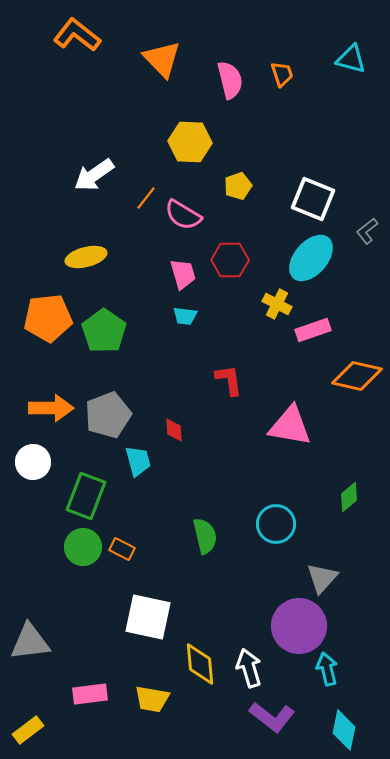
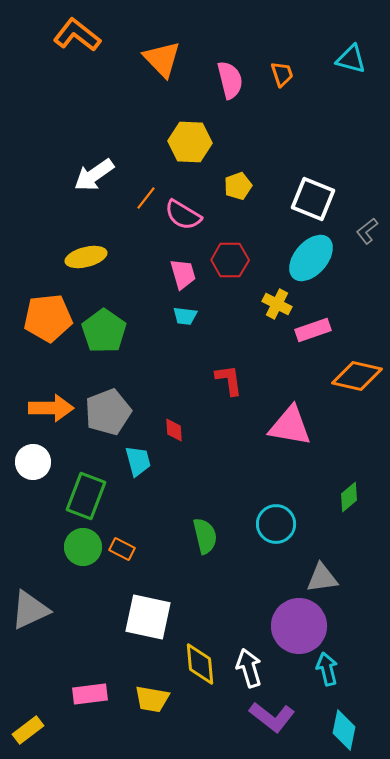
gray pentagon at (108, 415): moved 3 px up
gray triangle at (322, 578): rotated 40 degrees clockwise
gray triangle at (30, 642): moved 32 px up; rotated 18 degrees counterclockwise
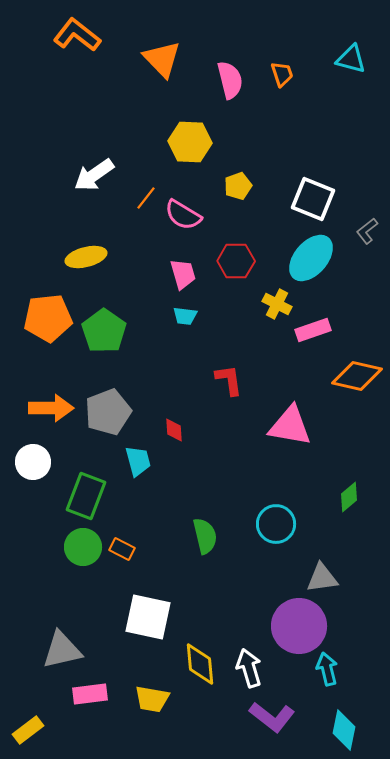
red hexagon at (230, 260): moved 6 px right, 1 px down
gray triangle at (30, 610): moved 32 px right, 40 px down; rotated 12 degrees clockwise
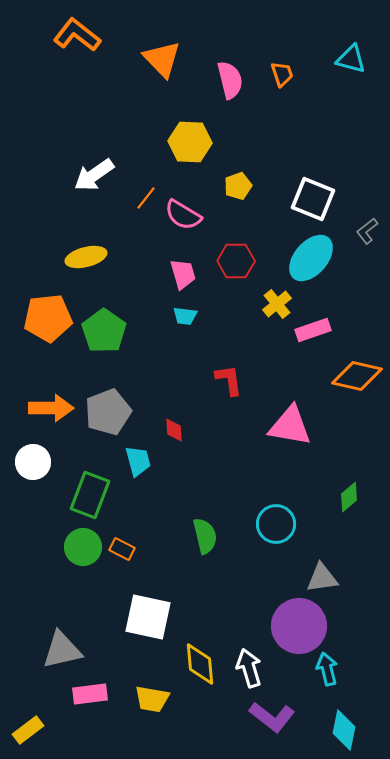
yellow cross at (277, 304): rotated 24 degrees clockwise
green rectangle at (86, 496): moved 4 px right, 1 px up
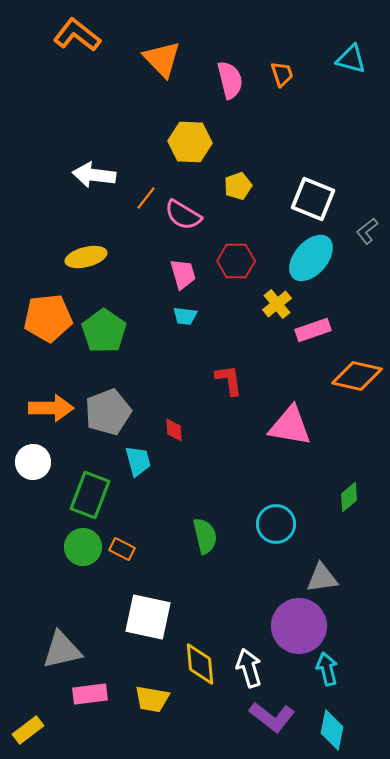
white arrow at (94, 175): rotated 42 degrees clockwise
cyan diamond at (344, 730): moved 12 px left
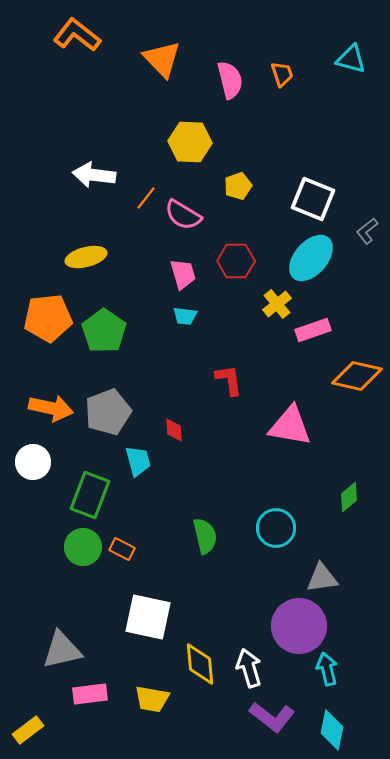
orange arrow at (51, 408): rotated 12 degrees clockwise
cyan circle at (276, 524): moved 4 px down
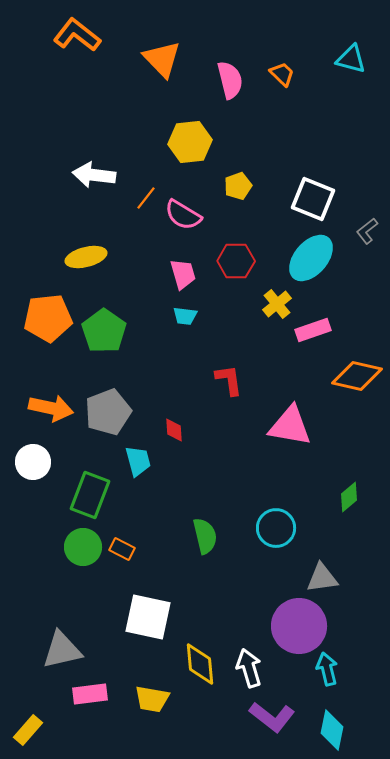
orange trapezoid at (282, 74): rotated 28 degrees counterclockwise
yellow hexagon at (190, 142): rotated 9 degrees counterclockwise
yellow rectangle at (28, 730): rotated 12 degrees counterclockwise
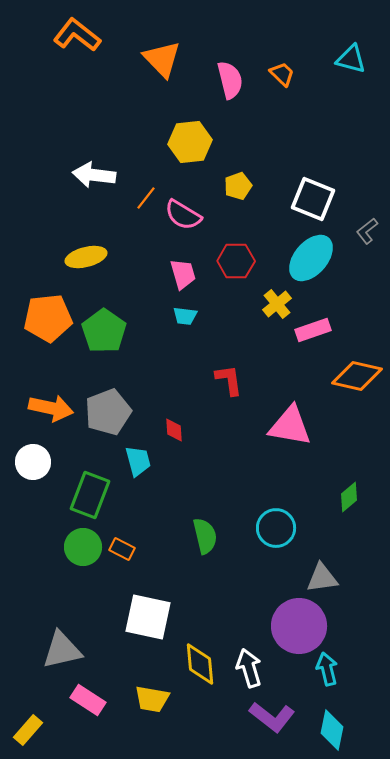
pink rectangle at (90, 694): moved 2 px left, 6 px down; rotated 40 degrees clockwise
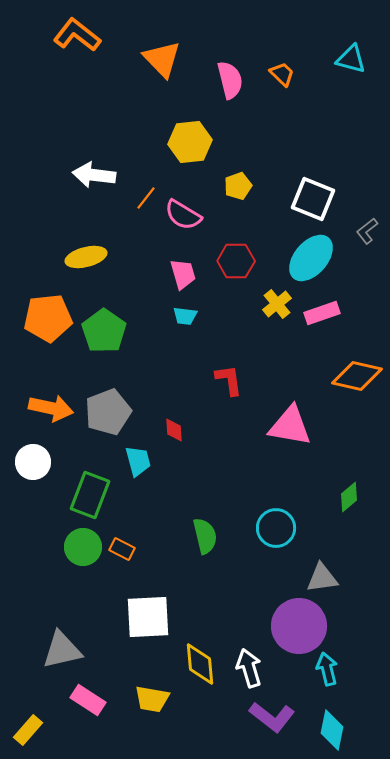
pink rectangle at (313, 330): moved 9 px right, 17 px up
white square at (148, 617): rotated 15 degrees counterclockwise
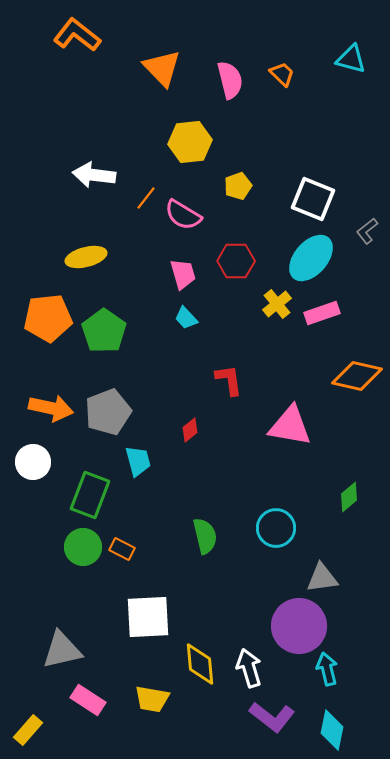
orange triangle at (162, 59): moved 9 px down
cyan trapezoid at (185, 316): moved 1 px right, 2 px down; rotated 40 degrees clockwise
red diamond at (174, 430): moved 16 px right; rotated 55 degrees clockwise
